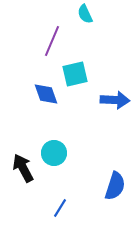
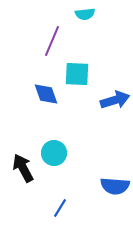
cyan semicircle: rotated 72 degrees counterclockwise
cyan square: moved 2 px right; rotated 16 degrees clockwise
blue arrow: rotated 20 degrees counterclockwise
blue semicircle: rotated 76 degrees clockwise
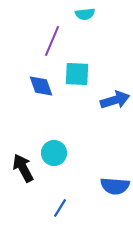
blue diamond: moved 5 px left, 8 px up
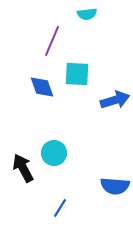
cyan semicircle: moved 2 px right
blue diamond: moved 1 px right, 1 px down
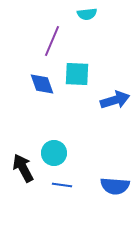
blue diamond: moved 3 px up
blue line: moved 2 px right, 23 px up; rotated 66 degrees clockwise
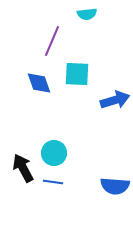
blue diamond: moved 3 px left, 1 px up
blue line: moved 9 px left, 3 px up
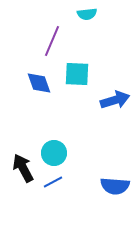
blue line: rotated 36 degrees counterclockwise
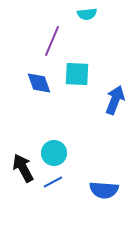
blue arrow: rotated 52 degrees counterclockwise
blue semicircle: moved 11 px left, 4 px down
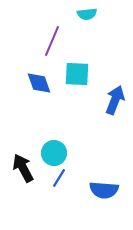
blue line: moved 6 px right, 4 px up; rotated 30 degrees counterclockwise
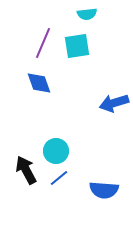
purple line: moved 9 px left, 2 px down
cyan square: moved 28 px up; rotated 12 degrees counterclockwise
blue arrow: moved 1 px left, 3 px down; rotated 128 degrees counterclockwise
cyan circle: moved 2 px right, 2 px up
black arrow: moved 3 px right, 2 px down
blue line: rotated 18 degrees clockwise
